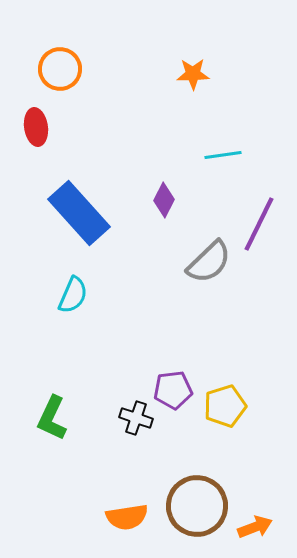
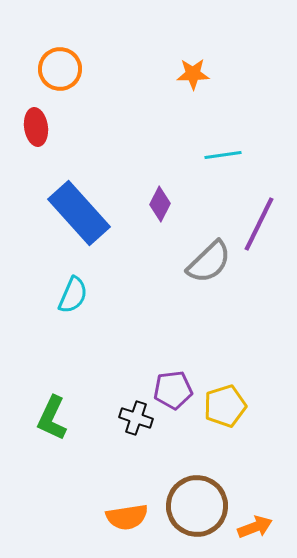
purple diamond: moved 4 px left, 4 px down
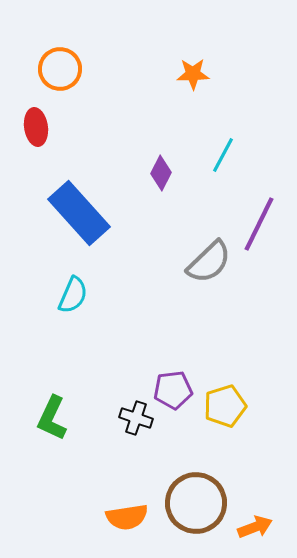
cyan line: rotated 54 degrees counterclockwise
purple diamond: moved 1 px right, 31 px up
brown circle: moved 1 px left, 3 px up
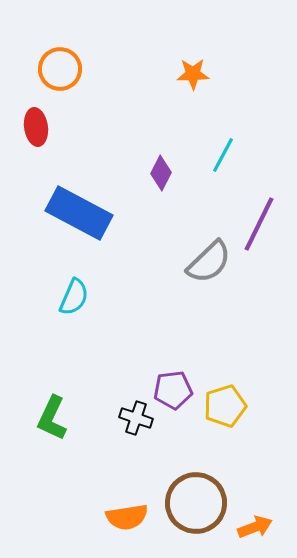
blue rectangle: rotated 20 degrees counterclockwise
cyan semicircle: moved 1 px right, 2 px down
